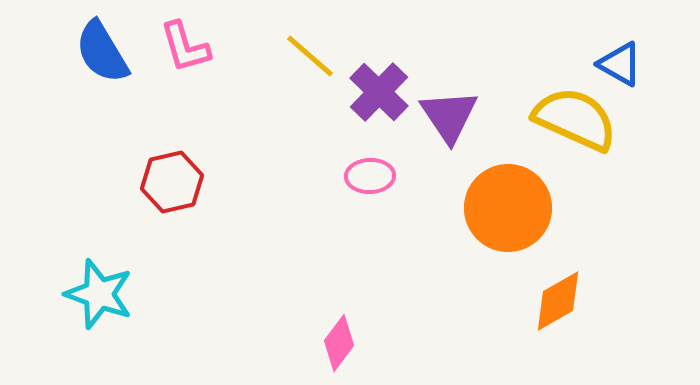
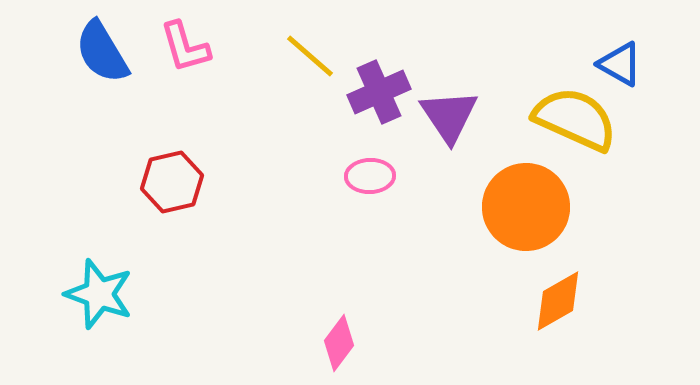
purple cross: rotated 22 degrees clockwise
orange circle: moved 18 px right, 1 px up
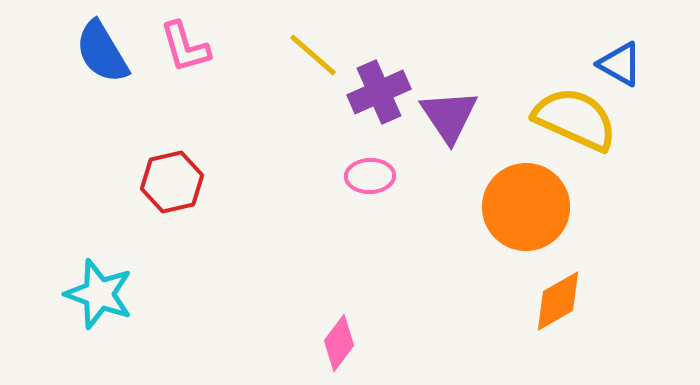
yellow line: moved 3 px right, 1 px up
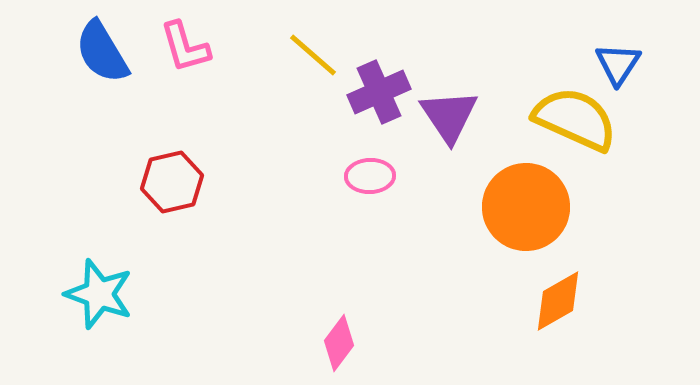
blue triangle: moved 2 px left; rotated 33 degrees clockwise
